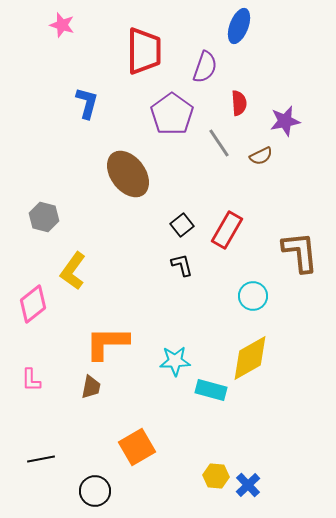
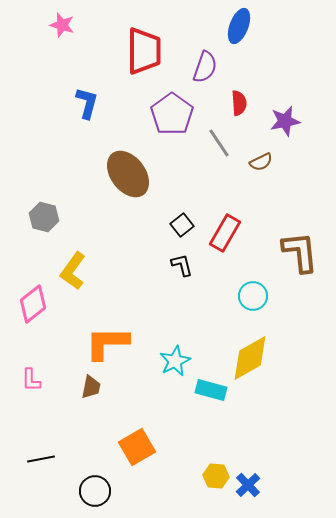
brown semicircle: moved 6 px down
red rectangle: moved 2 px left, 3 px down
cyan star: rotated 24 degrees counterclockwise
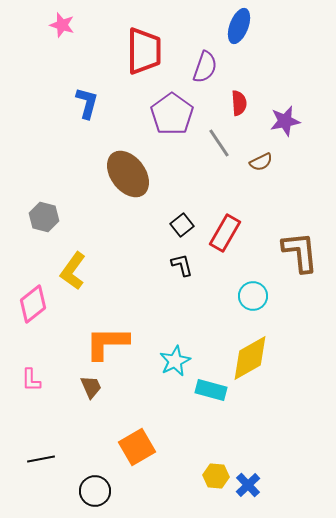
brown trapezoid: rotated 35 degrees counterclockwise
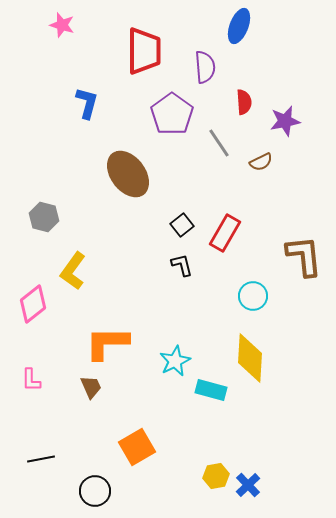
purple semicircle: rotated 24 degrees counterclockwise
red semicircle: moved 5 px right, 1 px up
brown L-shape: moved 4 px right, 4 px down
yellow diamond: rotated 57 degrees counterclockwise
yellow hexagon: rotated 15 degrees counterclockwise
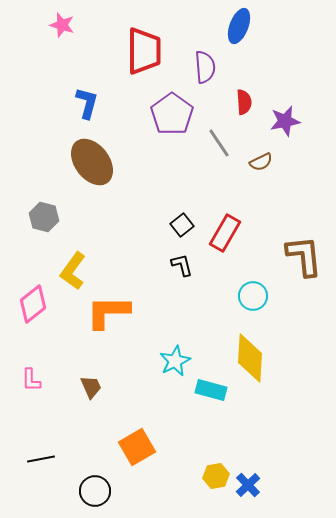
brown ellipse: moved 36 px left, 12 px up
orange L-shape: moved 1 px right, 31 px up
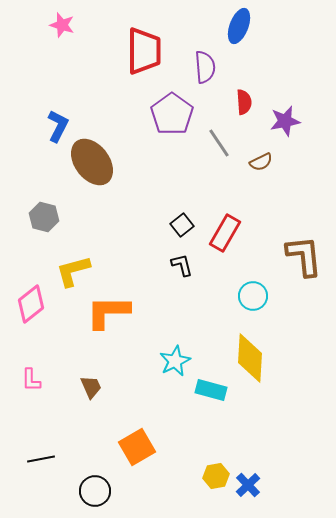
blue L-shape: moved 29 px left, 23 px down; rotated 12 degrees clockwise
yellow L-shape: rotated 39 degrees clockwise
pink diamond: moved 2 px left
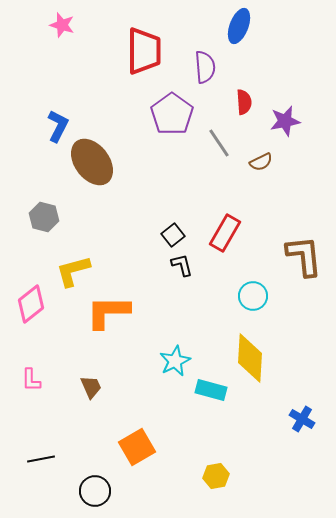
black square: moved 9 px left, 10 px down
blue cross: moved 54 px right, 66 px up; rotated 15 degrees counterclockwise
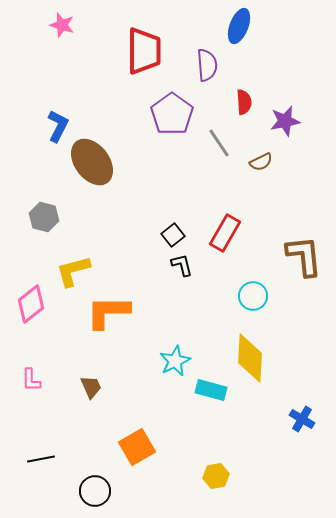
purple semicircle: moved 2 px right, 2 px up
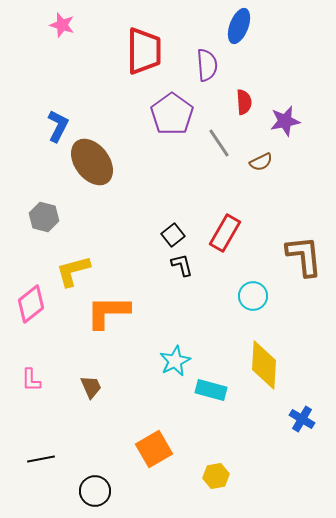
yellow diamond: moved 14 px right, 7 px down
orange square: moved 17 px right, 2 px down
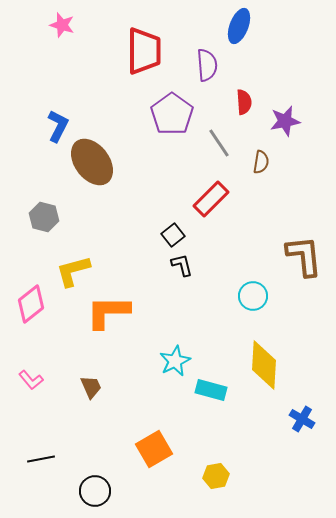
brown semicircle: rotated 55 degrees counterclockwise
red rectangle: moved 14 px left, 34 px up; rotated 15 degrees clockwise
pink L-shape: rotated 40 degrees counterclockwise
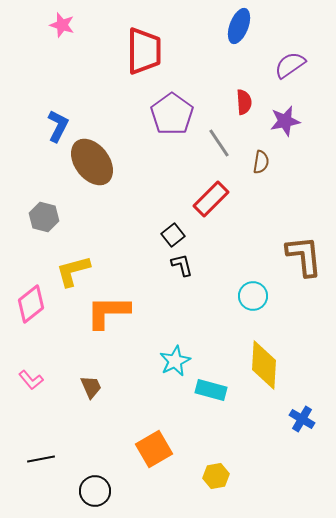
purple semicircle: moved 83 px right; rotated 120 degrees counterclockwise
